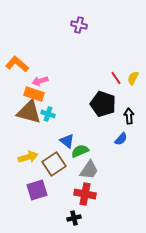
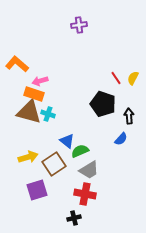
purple cross: rotated 21 degrees counterclockwise
gray trapezoid: rotated 25 degrees clockwise
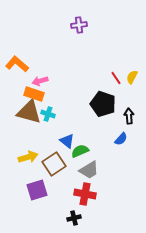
yellow semicircle: moved 1 px left, 1 px up
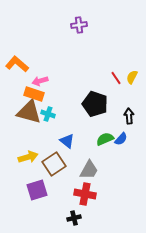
black pentagon: moved 8 px left
green semicircle: moved 25 px right, 12 px up
gray trapezoid: rotated 30 degrees counterclockwise
